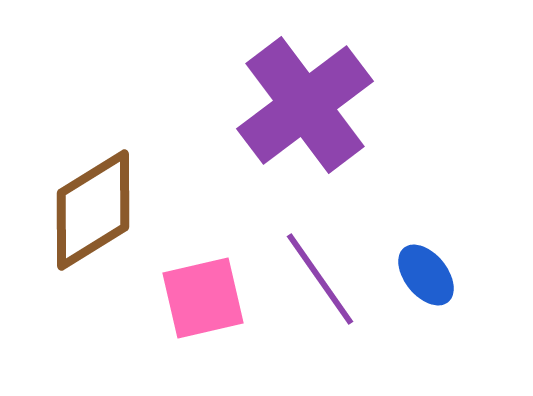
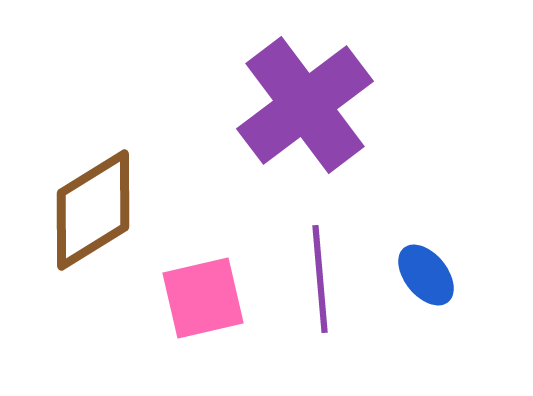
purple line: rotated 30 degrees clockwise
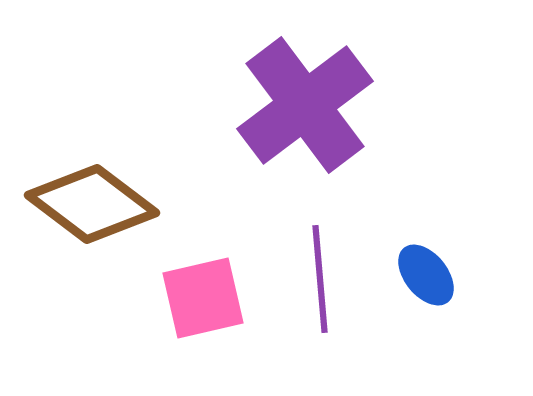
brown diamond: moved 1 px left, 6 px up; rotated 69 degrees clockwise
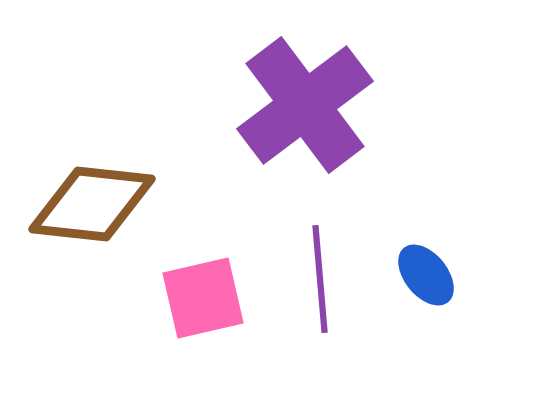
brown diamond: rotated 31 degrees counterclockwise
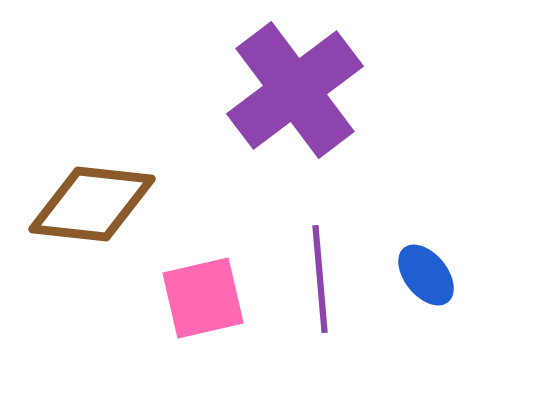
purple cross: moved 10 px left, 15 px up
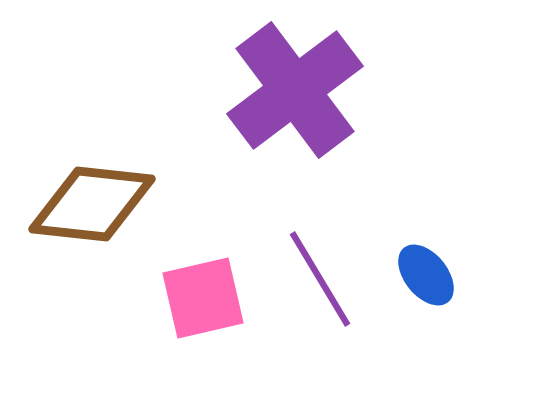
purple line: rotated 26 degrees counterclockwise
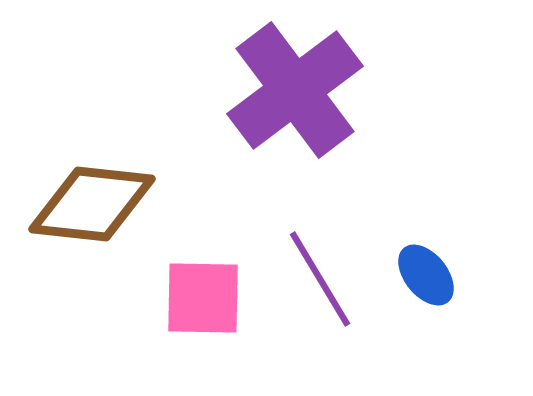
pink square: rotated 14 degrees clockwise
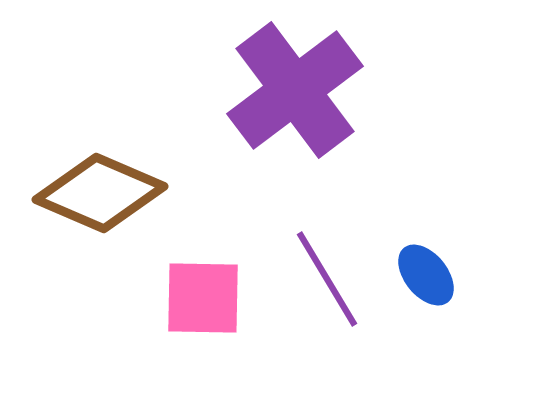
brown diamond: moved 8 px right, 11 px up; rotated 17 degrees clockwise
purple line: moved 7 px right
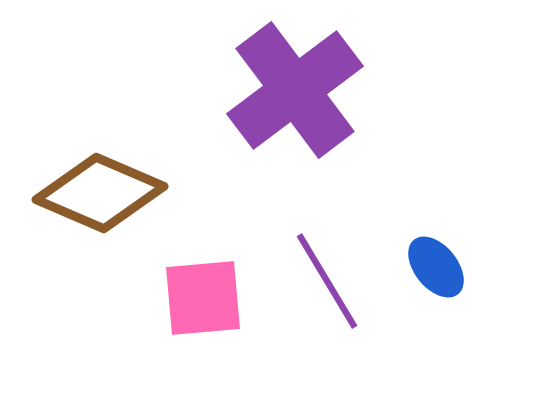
blue ellipse: moved 10 px right, 8 px up
purple line: moved 2 px down
pink square: rotated 6 degrees counterclockwise
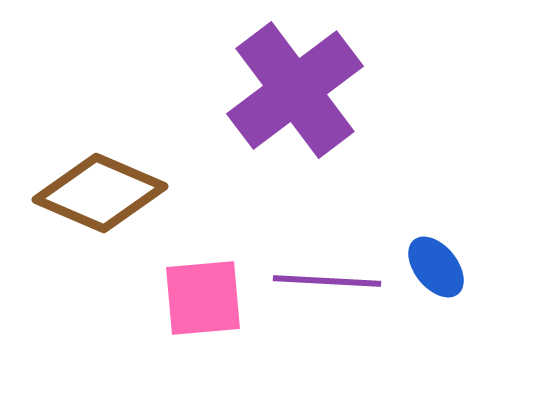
purple line: rotated 56 degrees counterclockwise
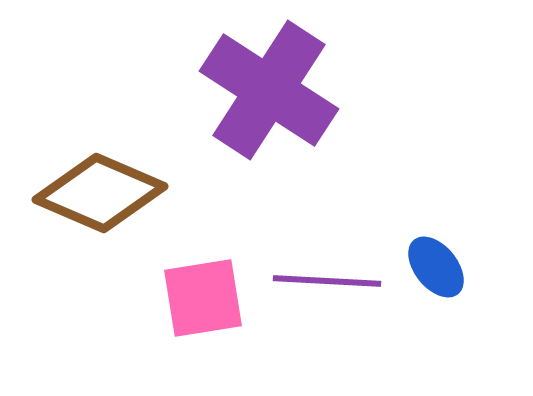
purple cross: moved 26 px left; rotated 20 degrees counterclockwise
pink square: rotated 4 degrees counterclockwise
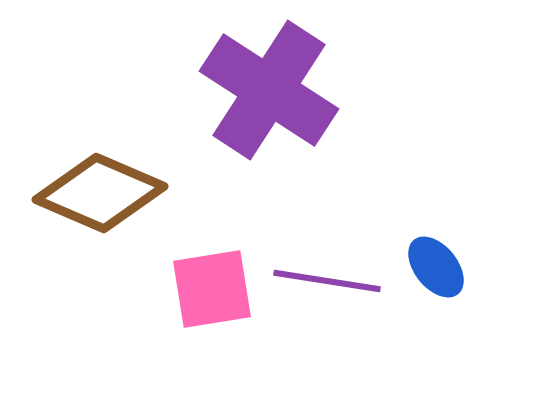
purple line: rotated 6 degrees clockwise
pink square: moved 9 px right, 9 px up
